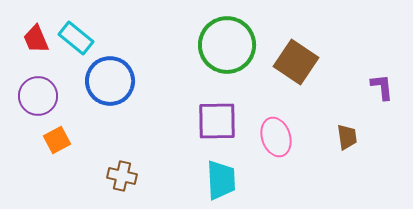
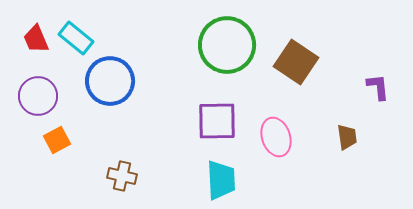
purple L-shape: moved 4 px left
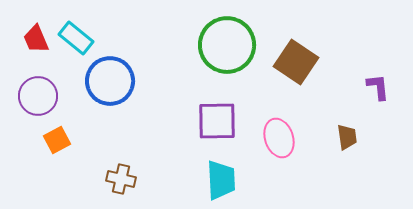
pink ellipse: moved 3 px right, 1 px down
brown cross: moved 1 px left, 3 px down
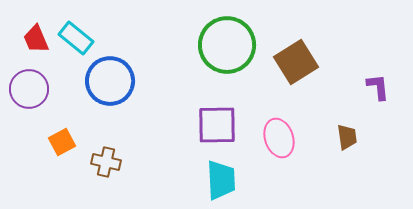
brown square: rotated 24 degrees clockwise
purple circle: moved 9 px left, 7 px up
purple square: moved 4 px down
orange square: moved 5 px right, 2 px down
brown cross: moved 15 px left, 17 px up
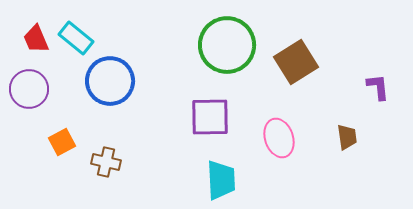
purple square: moved 7 px left, 8 px up
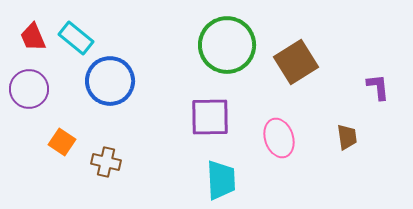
red trapezoid: moved 3 px left, 2 px up
orange square: rotated 28 degrees counterclockwise
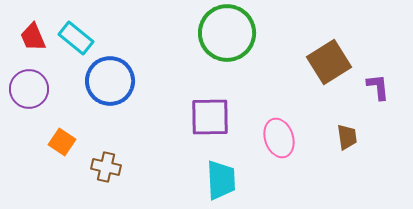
green circle: moved 12 px up
brown square: moved 33 px right
brown cross: moved 5 px down
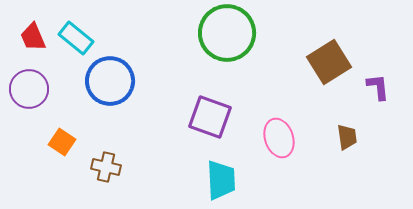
purple square: rotated 21 degrees clockwise
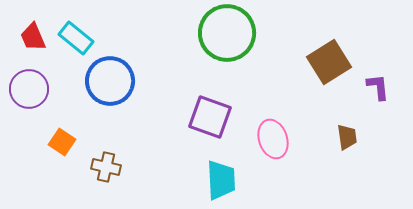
pink ellipse: moved 6 px left, 1 px down
